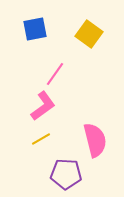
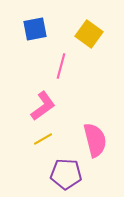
pink line: moved 6 px right, 8 px up; rotated 20 degrees counterclockwise
yellow line: moved 2 px right
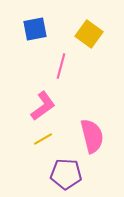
pink semicircle: moved 3 px left, 4 px up
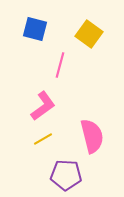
blue square: rotated 25 degrees clockwise
pink line: moved 1 px left, 1 px up
purple pentagon: moved 1 px down
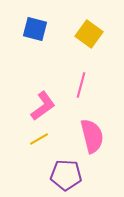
pink line: moved 21 px right, 20 px down
yellow line: moved 4 px left
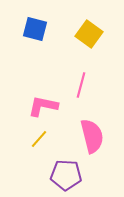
pink L-shape: rotated 132 degrees counterclockwise
yellow line: rotated 18 degrees counterclockwise
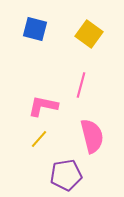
purple pentagon: rotated 12 degrees counterclockwise
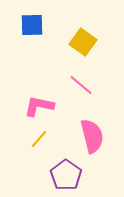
blue square: moved 3 px left, 4 px up; rotated 15 degrees counterclockwise
yellow square: moved 6 px left, 8 px down
pink line: rotated 65 degrees counterclockwise
pink L-shape: moved 4 px left
purple pentagon: rotated 28 degrees counterclockwise
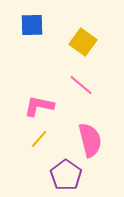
pink semicircle: moved 2 px left, 4 px down
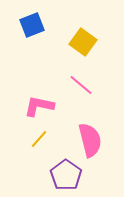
blue square: rotated 20 degrees counterclockwise
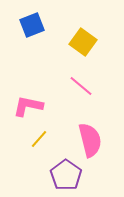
pink line: moved 1 px down
pink L-shape: moved 11 px left
